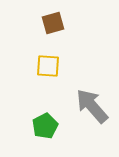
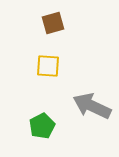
gray arrow: rotated 24 degrees counterclockwise
green pentagon: moved 3 px left
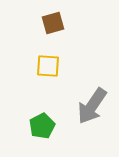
gray arrow: rotated 81 degrees counterclockwise
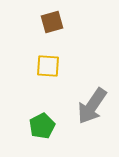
brown square: moved 1 px left, 1 px up
